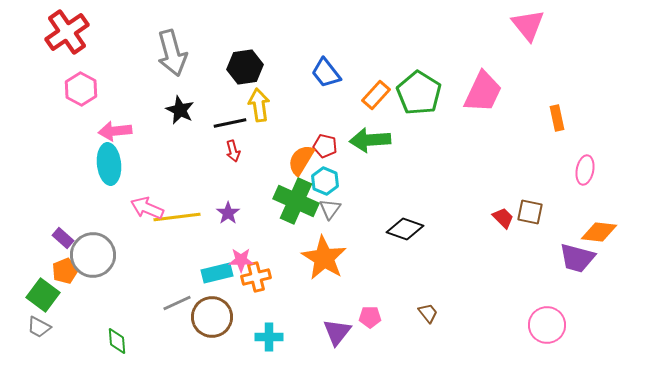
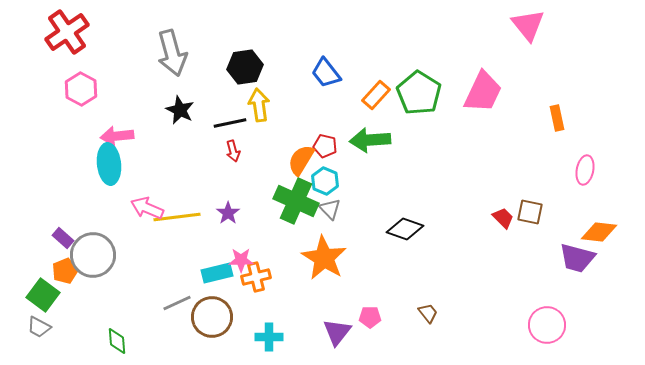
pink arrow at (115, 131): moved 2 px right, 5 px down
gray triangle at (330, 209): rotated 20 degrees counterclockwise
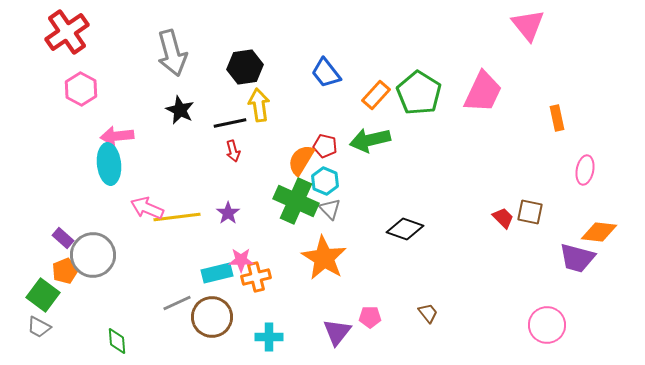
green arrow at (370, 140): rotated 9 degrees counterclockwise
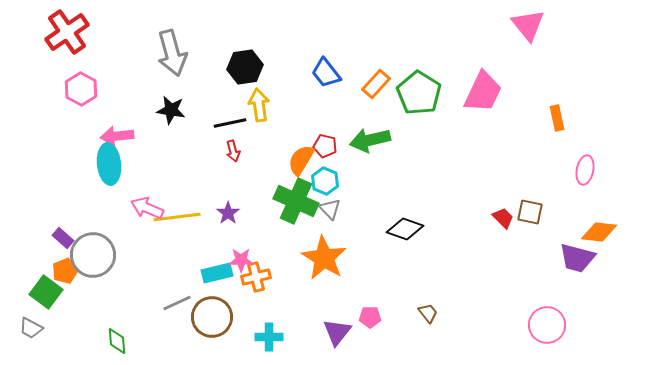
orange rectangle at (376, 95): moved 11 px up
black star at (180, 110): moved 9 px left; rotated 16 degrees counterclockwise
green square at (43, 295): moved 3 px right, 3 px up
gray trapezoid at (39, 327): moved 8 px left, 1 px down
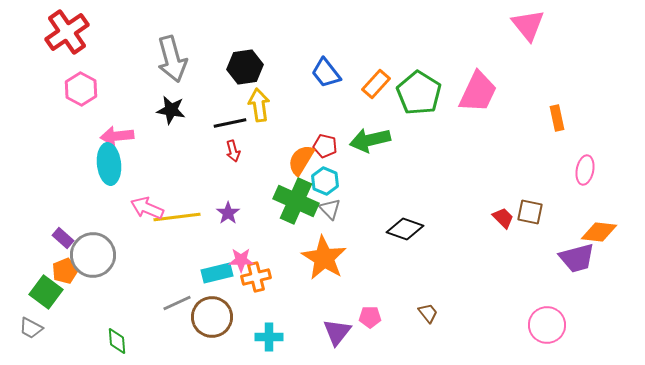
gray arrow at (172, 53): moved 6 px down
pink trapezoid at (483, 92): moved 5 px left
purple trapezoid at (577, 258): rotated 30 degrees counterclockwise
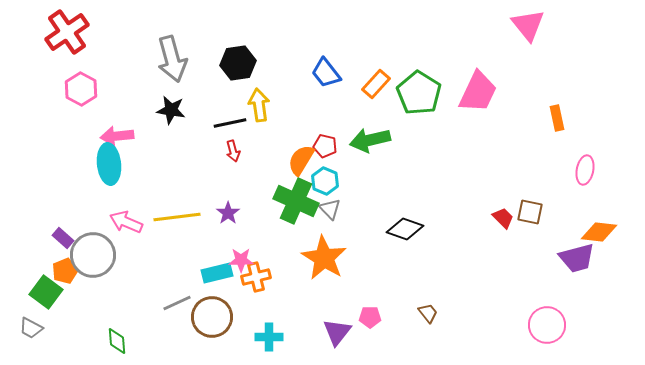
black hexagon at (245, 67): moved 7 px left, 4 px up
pink arrow at (147, 208): moved 21 px left, 14 px down
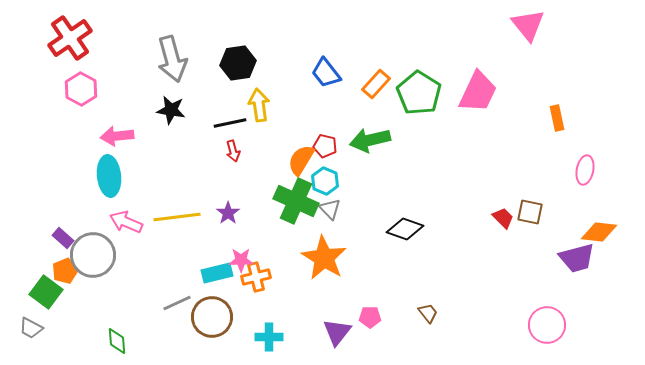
red cross at (67, 32): moved 3 px right, 6 px down
cyan ellipse at (109, 164): moved 12 px down
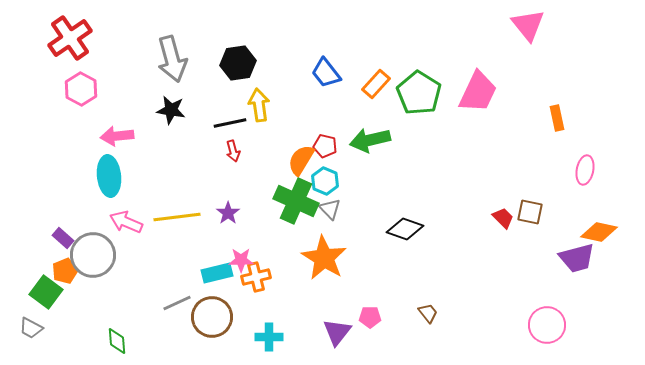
orange diamond at (599, 232): rotated 6 degrees clockwise
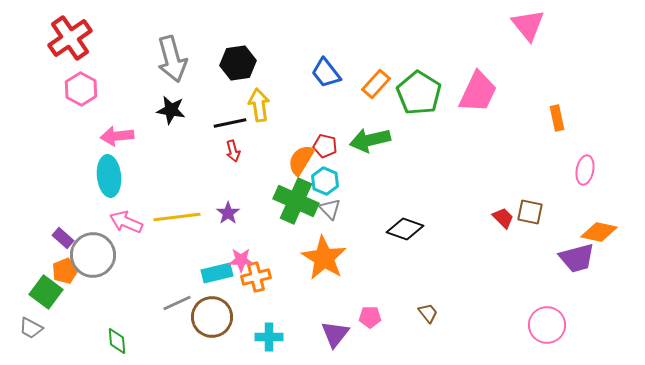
purple triangle at (337, 332): moved 2 px left, 2 px down
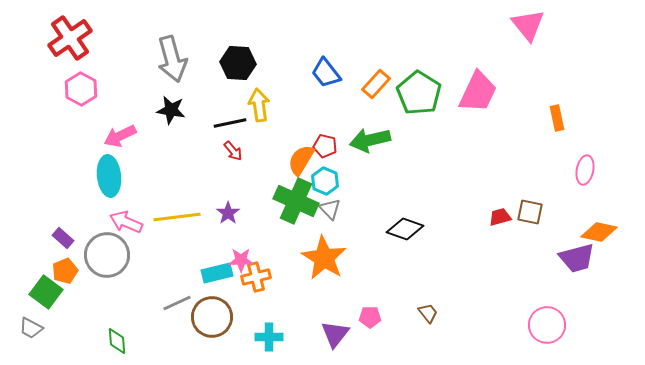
black hexagon at (238, 63): rotated 12 degrees clockwise
pink arrow at (117, 136): moved 3 px right; rotated 20 degrees counterclockwise
red arrow at (233, 151): rotated 25 degrees counterclockwise
red trapezoid at (503, 218): moved 3 px left, 1 px up; rotated 60 degrees counterclockwise
gray circle at (93, 255): moved 14 px right
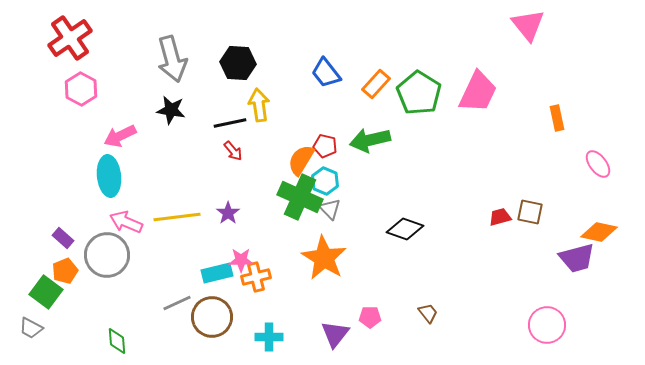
pink ellipse at (585, 170): moved 13 px right, 6 px up; rotated 48 degrees counterclockwise
green cross at (296, 201): moved 4 px right, 4 px up
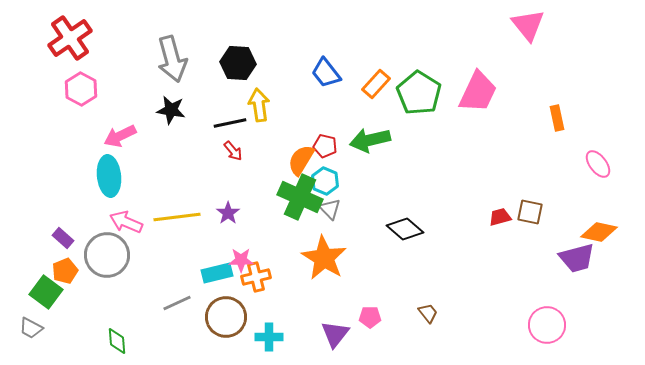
black diamond at (405, 229): rotated 21 degrees clockwise
brown circle at (212, 317): moved 14 px right
